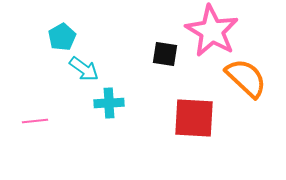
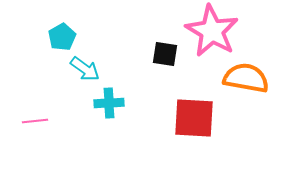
cyan arrow: moved 1 px right
orange semicircle: rotated 33 degrees counterclockwise
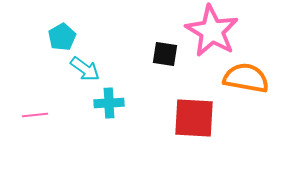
pink line: moved 6 px up
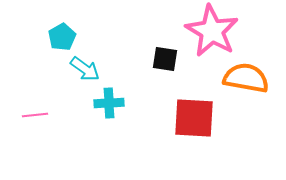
black square: moved 5 px down
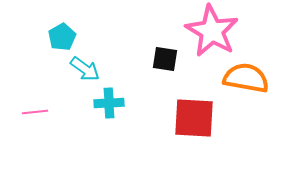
pink line: moved 3 px up
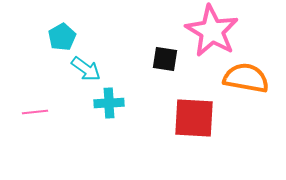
cyan arrow: moved 1 px right
